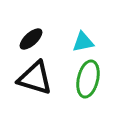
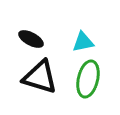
black ellipse: rotated 70 degrees clockwise
black triangle: moved 5 px right, 1 px up
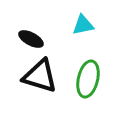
cyan triangle: moved 17 px up
black triangle: moved 1 px up
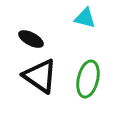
cyan triangle: moved 2 px right, 7 px up; rotated 25 degrees clockwise
black triangle: rotated 18 degrees clockwise
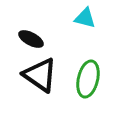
black triangle: moved 1 px up
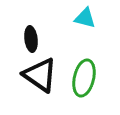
black ellipse: rotated 55 degrees clockwise
green ellipse: moved 4 px left, 1 px up
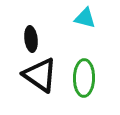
green ellipse: rotated 12 degrees counterclockwise
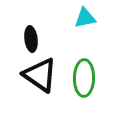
cyan triangle: rotated 25 degrees counterclockwise
